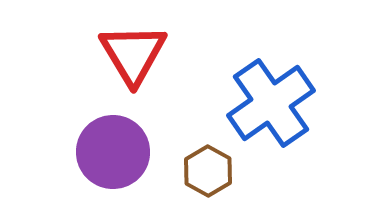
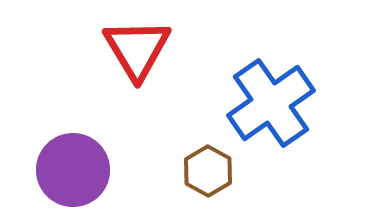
red triangle: moved 4 px right, 5 px up
purple circle: moved 40 px left, 18 px down
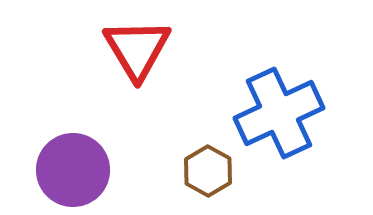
blue cross: moved 8 px right, 10 px down; rotated 10 degrees clockwise
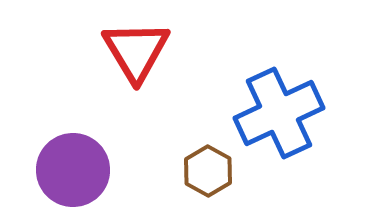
red triangle: moved 1 px left, 2 px down
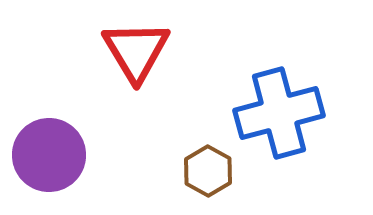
blue cross: rotated 10 degrees clockwise
purple circle: moved 24 px left, 15 px up
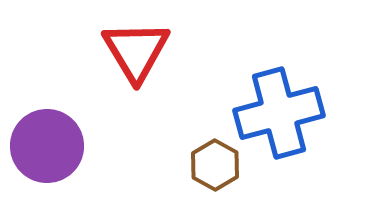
purple circle: moved 2 px left, 9 px up
brown hexagon: moved 7 px right, 6 px up
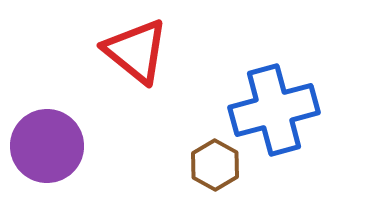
red triangle: rotated 20 degrees counterclockwise
blue cross: moved 5 px left, 3 px up
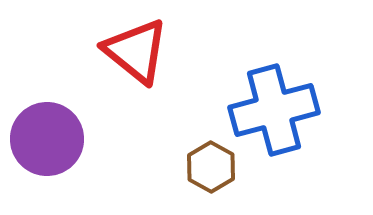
purple circle: moved 7 px up
brown hexagon: moved 4 px left, 2 px down
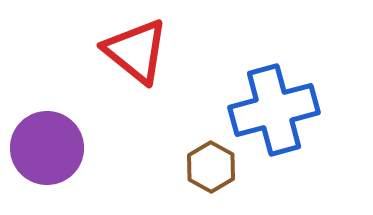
purple circle: moved 9 px down
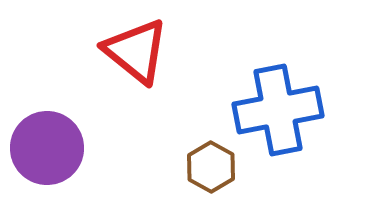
blue cross: moved 4 px right; rotated 4 degrees clockwise
